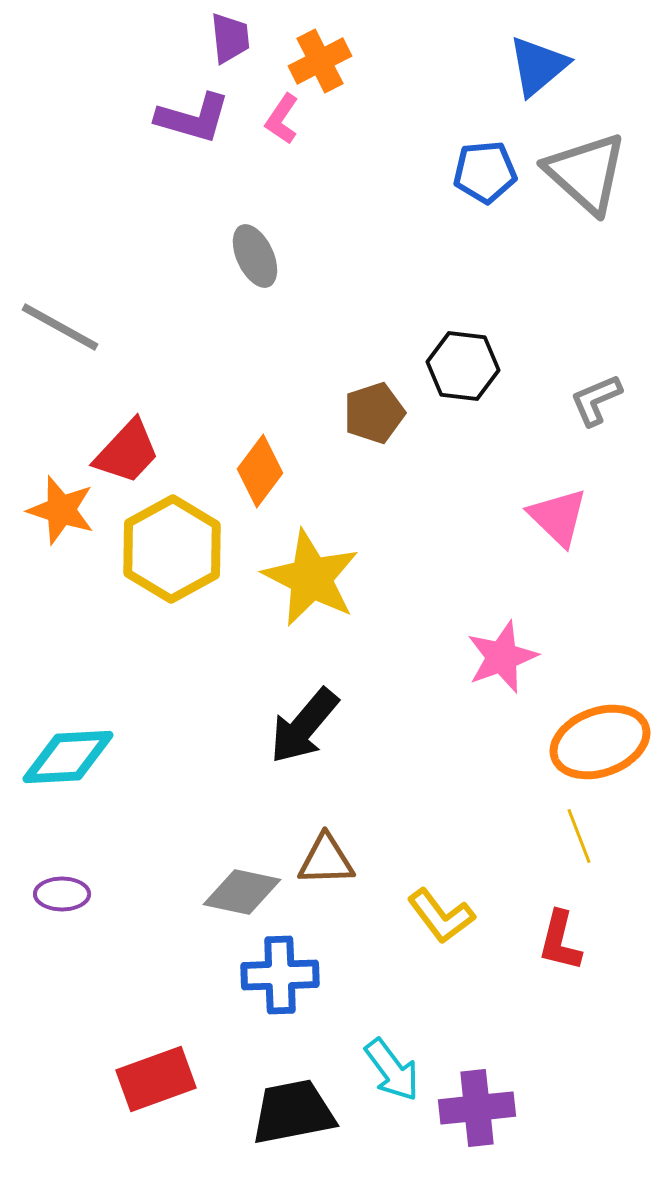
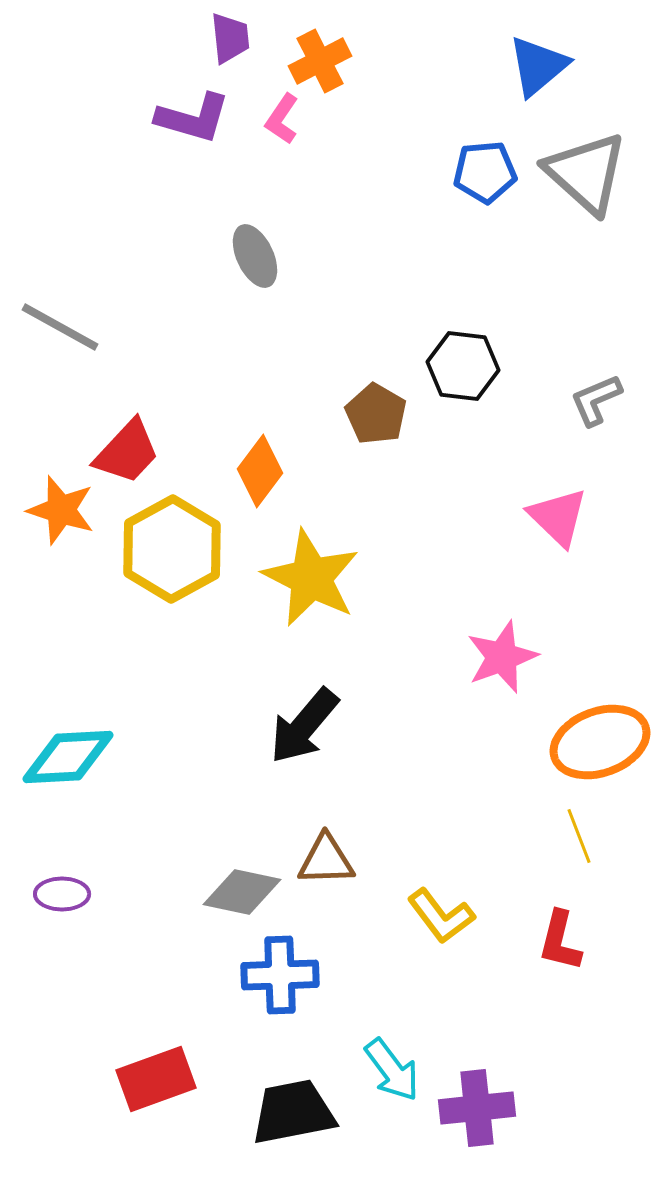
brown pentagon: moved 2 px right, 1 px down; rotated 24 degrees counterclockwise
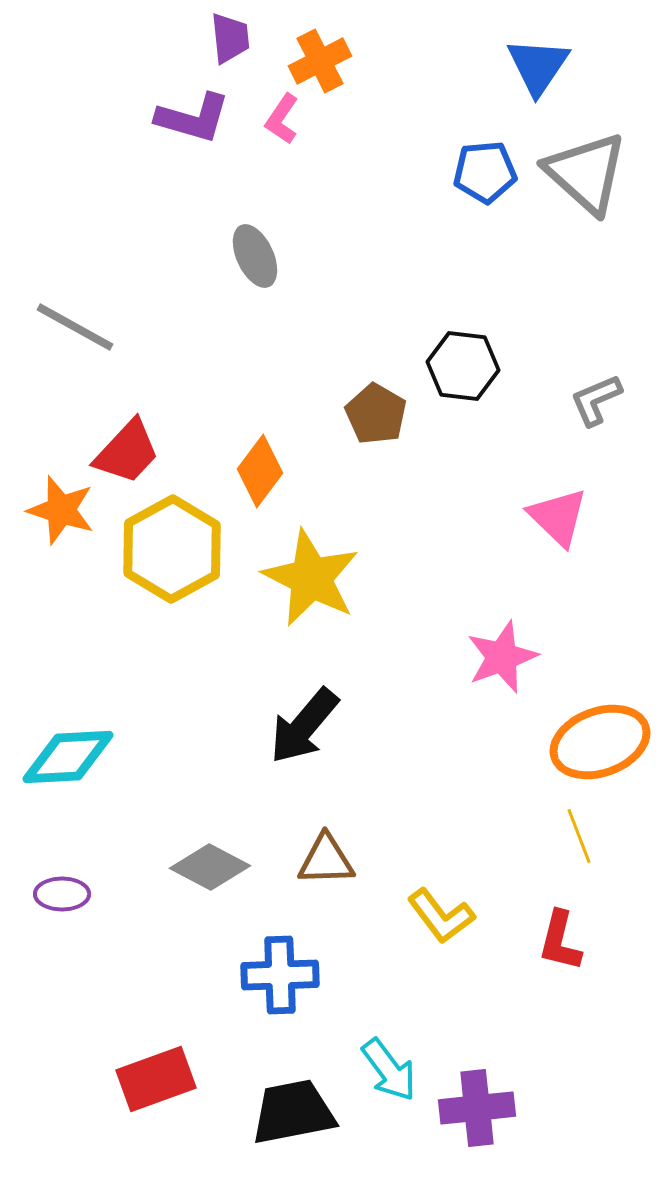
blue triangle: rotated 16 degrees counterclockwise
gray line: moved 15 px right
gray diamond: moved 32 px left, 25 px up; rotated 16 degrees clockwise
cyan arrow: moved 3 px left
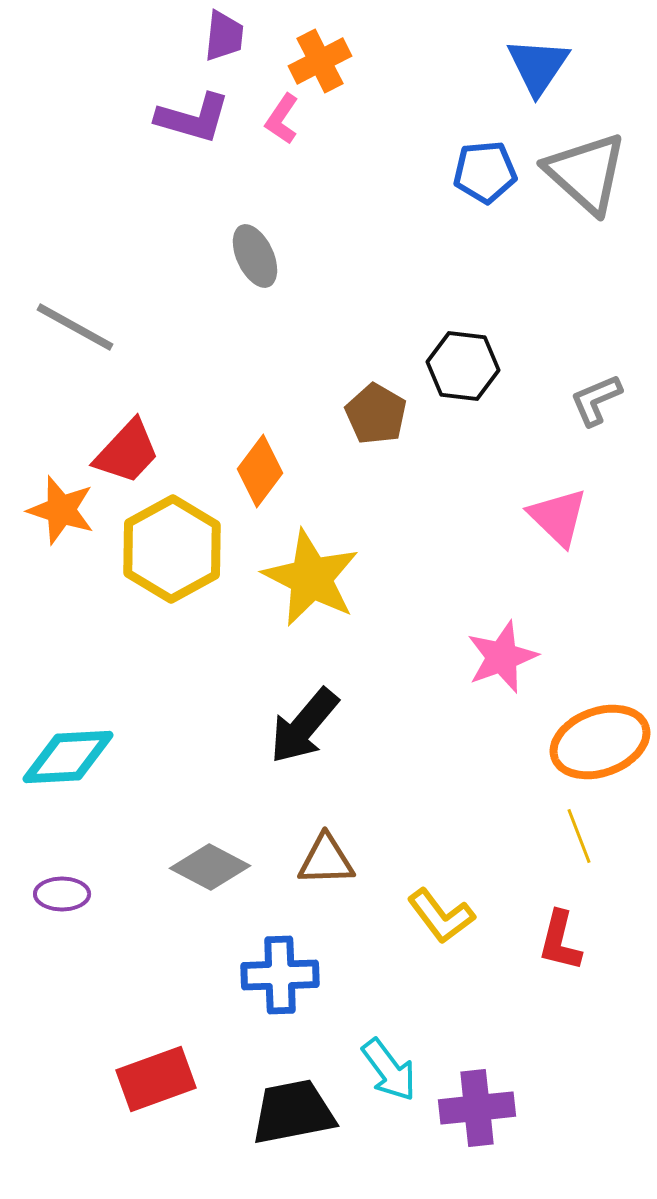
purple trapezoid: moved 6 px left, 2 px up; rotated 12 degrees clockwise
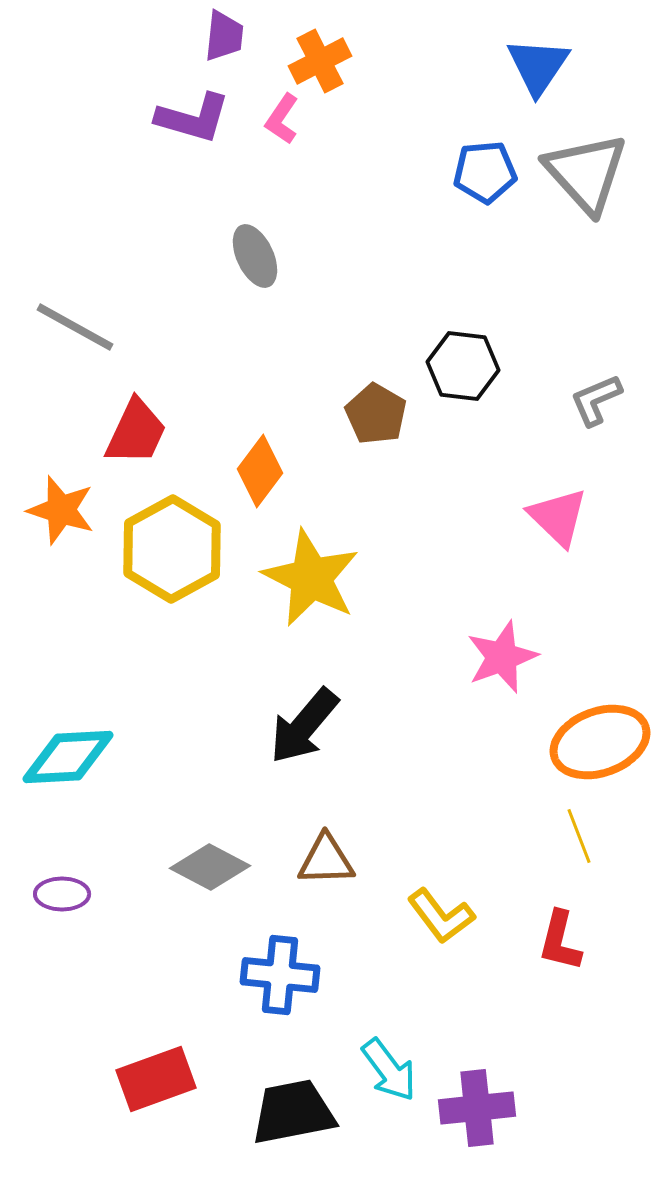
gray triangle: rotated 6 degrees clockwise
red trapezoid: moved 9 px right, 20 px up; rotated 18 degrees counterclockwise
blue cross: rotated 8 degrees clockwise
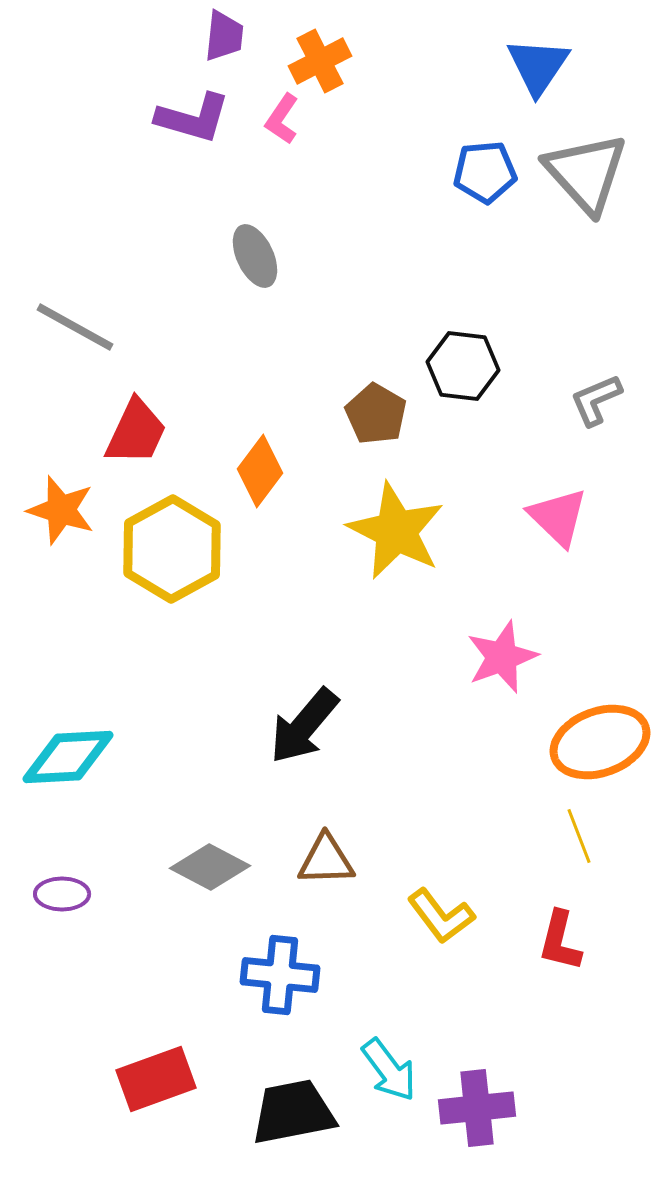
yellow star: moved 85 px right, 47 px up
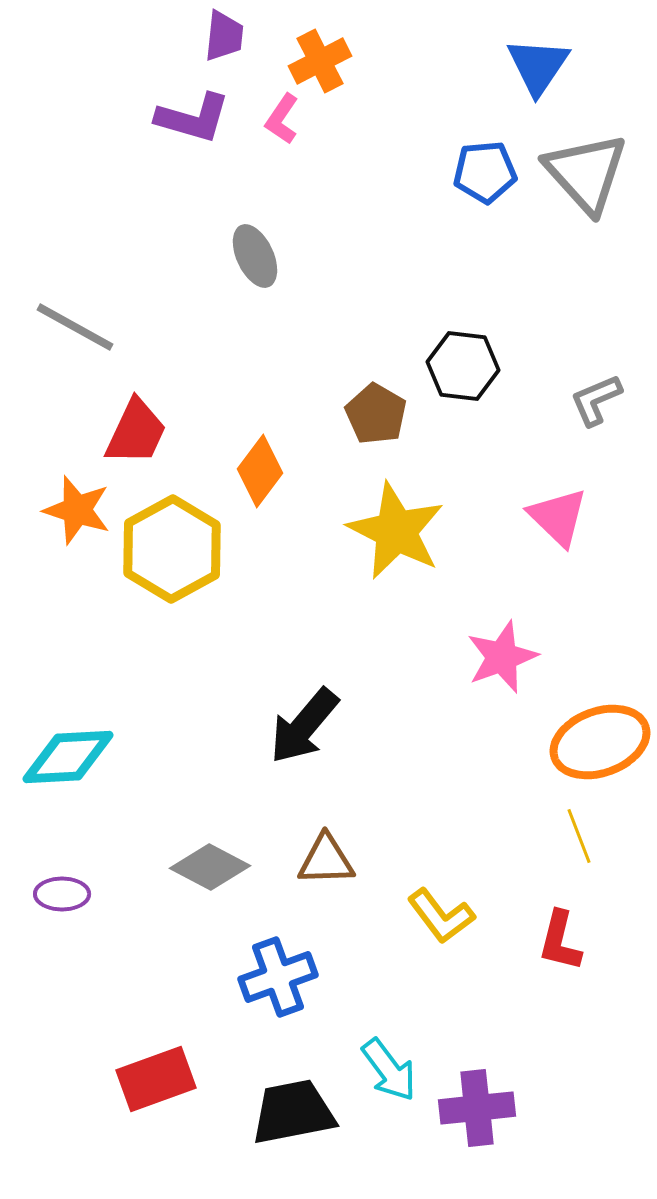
orange star: moved 16 px right
blue cross: moved 2 px left, 2 px down; rotated 26 degrees counterclockwise
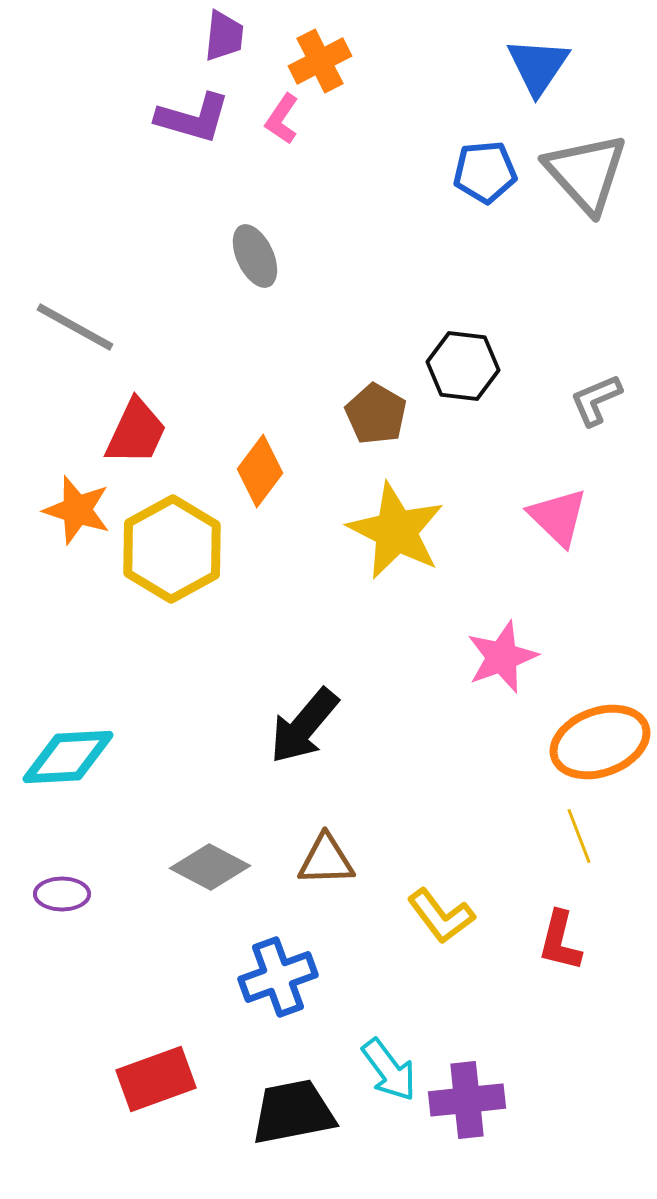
purple cross: moved 10 px left, 8 px up
